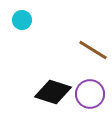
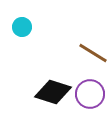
cyan circle: moved 7 px down
brown line: moved 3 px down
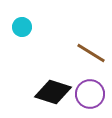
brown line: moved 2 px left
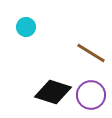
cyan circle: moved 4 px right
purple circle: moved 1 px right, 1 px down
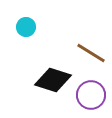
black diamond: moved 12 px up
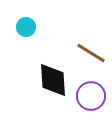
black diamond: rotated 69 degrees clockwise
purple circle: moved 1 px down
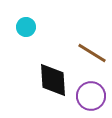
brown line: moved 1 px right
